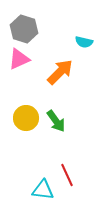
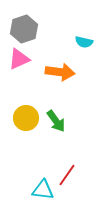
gray hexagon: rotated 24 degrees clockwise
orange arrow: rotated 52 degrees clockwise
red line: rotated 60 degrees clockwise
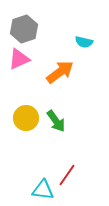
orange arrow: rotated 44 degrees counterclockwise
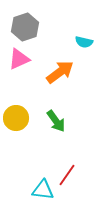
gray hexagon: moved 1 px right, 2 px up
yellow circle: moved 10 px left
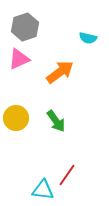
cyan semicircle: moved 4 px right, 4 px up
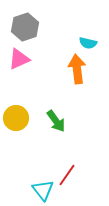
cyan semicircle: moved 5 px down
orange arrow: moved 17 px right, 3 px up; rotated 60 degrees counterclockwise
cyan triangle: rotated 45 degrees clockwise
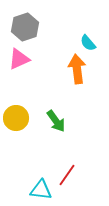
cyan semicircle: rotated 36 degrees clockwise
cyan triangle: moved 2 px left; rotated 45 degrees counterclockwise
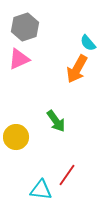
orange arrow: rotated 144 degrees counterclockwise
yellow circle: moved 19 px down
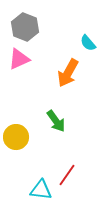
gray hexagon: rotated 20 degrees counterclockwise
orange arrow: moved 9 px left, 4 px down
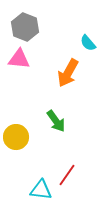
pink triangle: rotated 30 degrees clockwise
